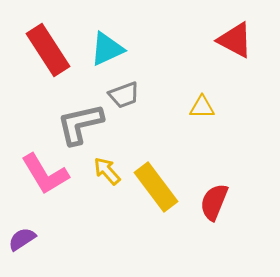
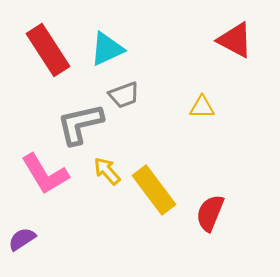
yellow rectangle: moved 2 px left, 3 px down
red semicircle: moved 4 px left, 11 px down
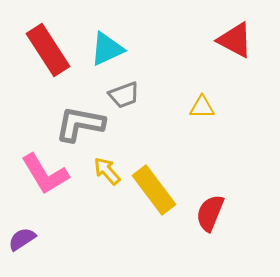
gray L-shape: rotated 24 degrees clockwise
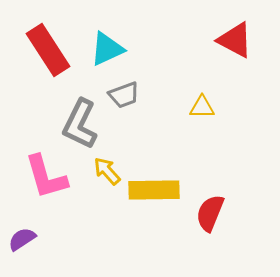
gray L-shape: rotated 75 degrees counterclockwise
pink L-shape: moved 1 px right, 3 px down; rotated 15 degrees clockwise
yellow rectangle: rotated 54 degrees counterclockwise
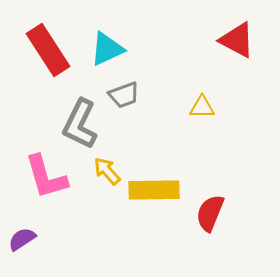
red triangle: moved 2 px right
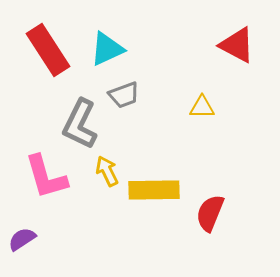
red triangle: moved 5 px down
yellow arrow: rotated 16 degrees clockwise
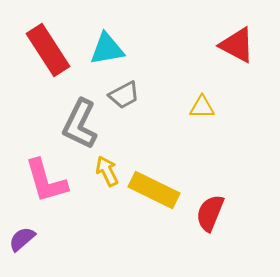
cyan triangle: rotated 15 degrees clockwise
gray trapezoid: rotated 8 degrees counterclockwise
pink L-shape: moved 4 px down
yellow rectangle: rotated 27 degrees clockwise
purple semicircle: rotated 8 degrees counterclockwise
